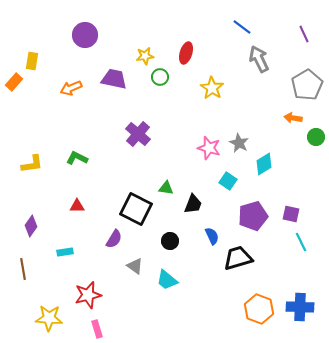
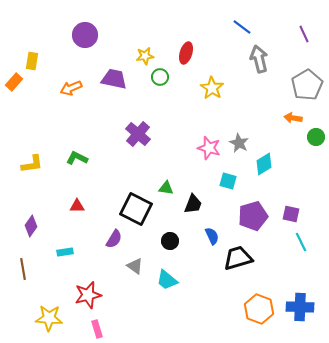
gray arrow at (259, 59): rotated 12 degrees clockwise
cyan square at (228, 181): rotated 18 degrees counterclockwise
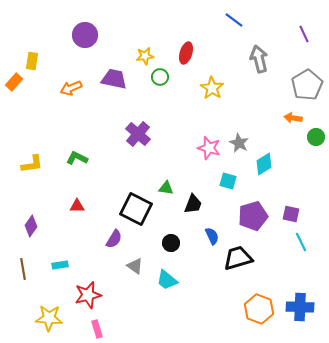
blue line at (242, 27): moved 8 px left, 7 px up
black circle at (170, 241): moved 1 px right, 2 px down
cyan rectangle at (65, 252): moved 5 px left, 13 px down
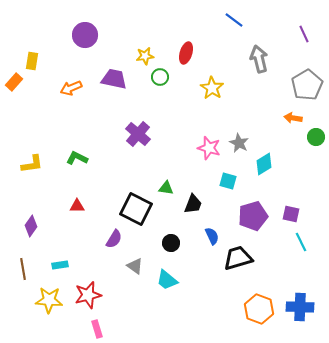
yellow star at (49, 318): moved 18 px up
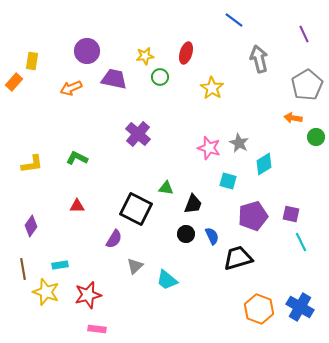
purple circle at (85, 35): moved 2 px right, 16 px down
black circle at (171, 243): moved 15 px right, 9 px up
gray triangle at (135, 266): rotated 42 degrees clockwise
yellow star at (49, 300): moved 3 px left, 8 px up; rotated 16 degrees clockwise
blue cross at (300, 307): rotated 28 degrees clockwise
pink rectangle at (97, 329): rotated 66 degrees counterclockwise
